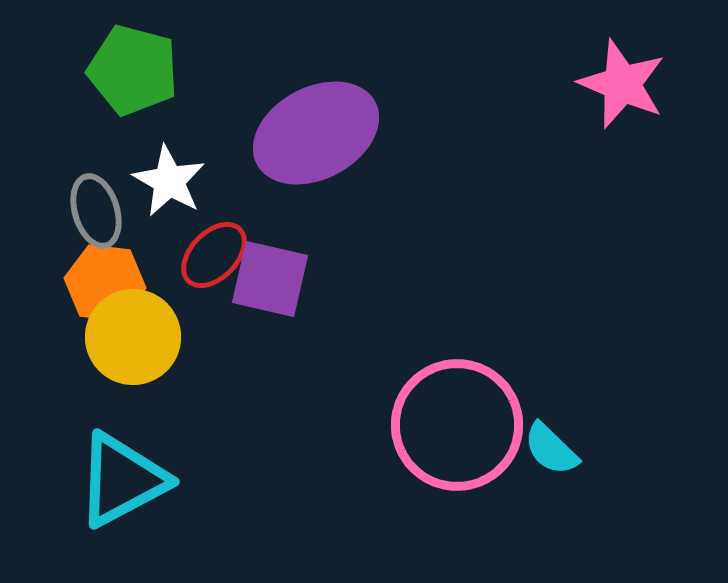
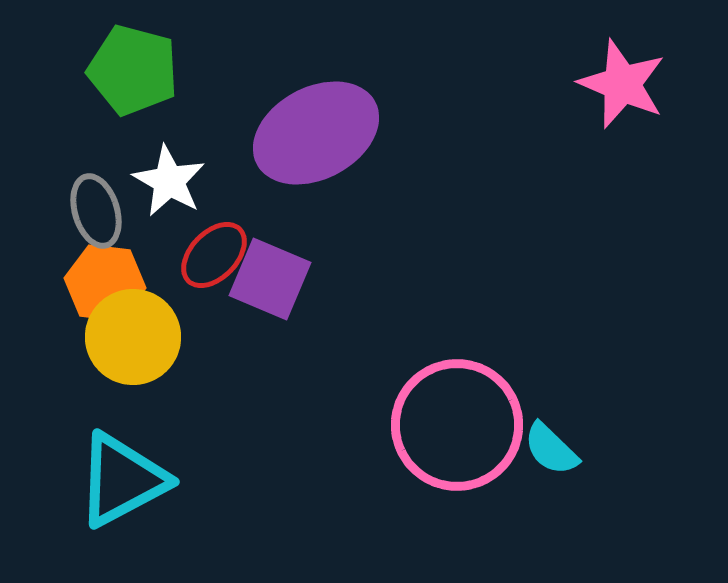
purple square: rotated 10 degrees clockwise
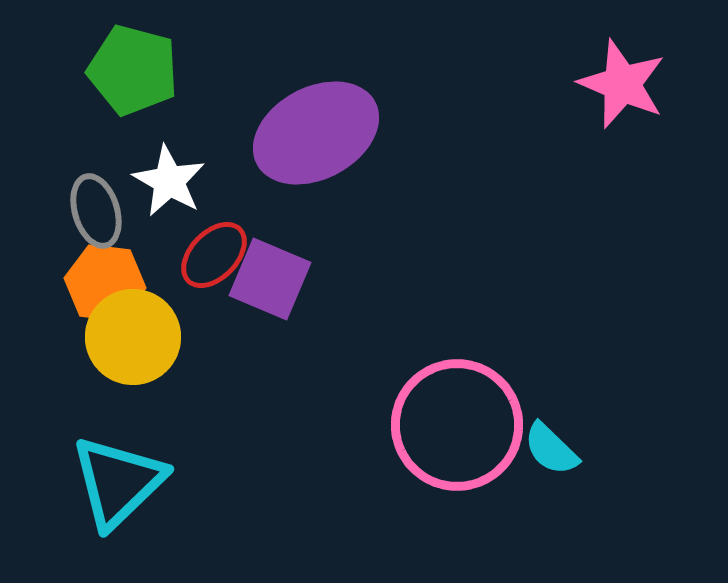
cyan triangle: moved 4 px left, 2 px down; rotated 16 degrees counterclockwise
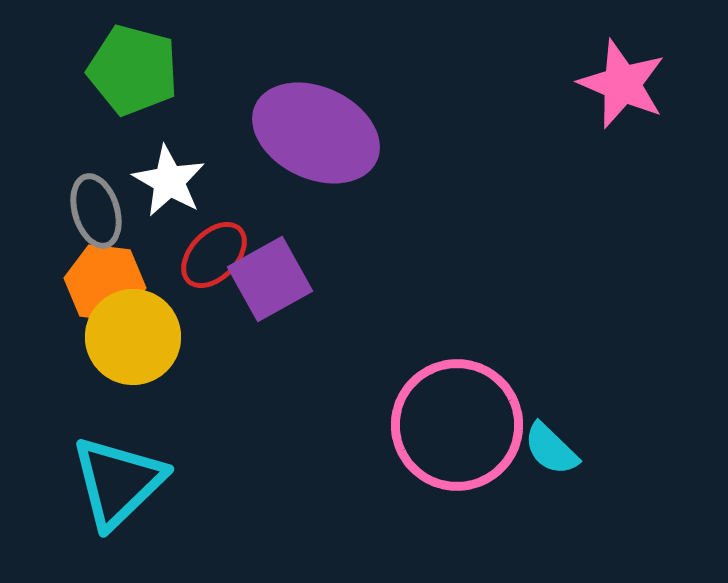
purple ellipse: rotated 53 degrees clockwise
purple square: rotated 38 degrees clockwise
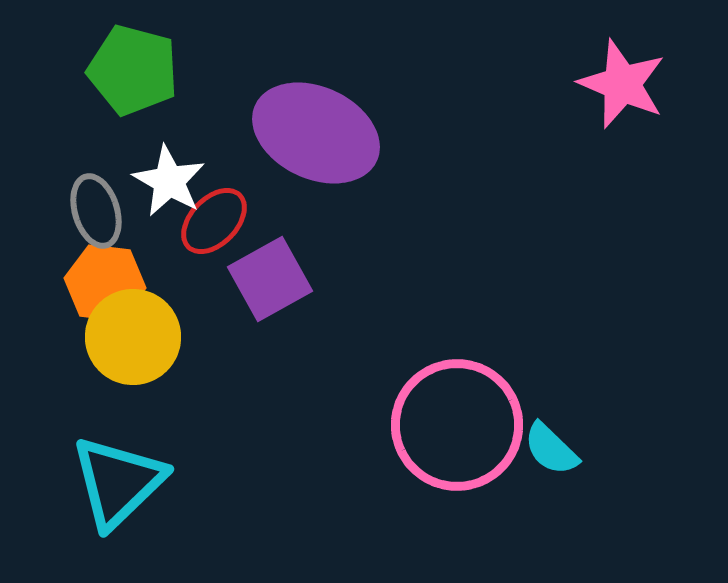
red ellipse: moved 34 px up
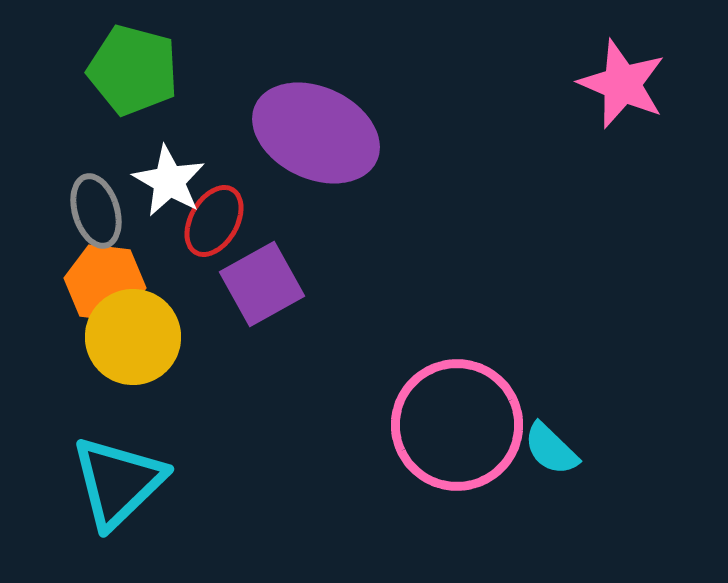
red ellipse: rotated 14 degrees counterclockwise
purple square: moved 8 px left, 5 px down
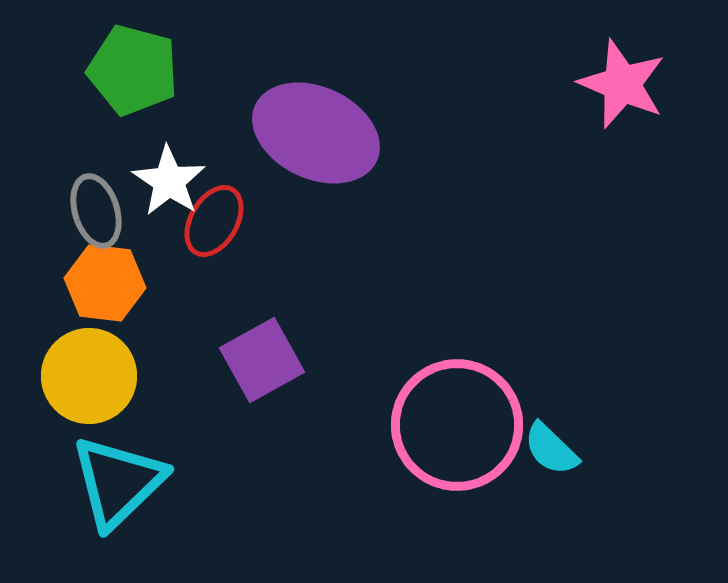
white star: rotated 4 degrees clockwise
purple square: moved 76 px down
yellow circle: moved 44 px left, 39 px down
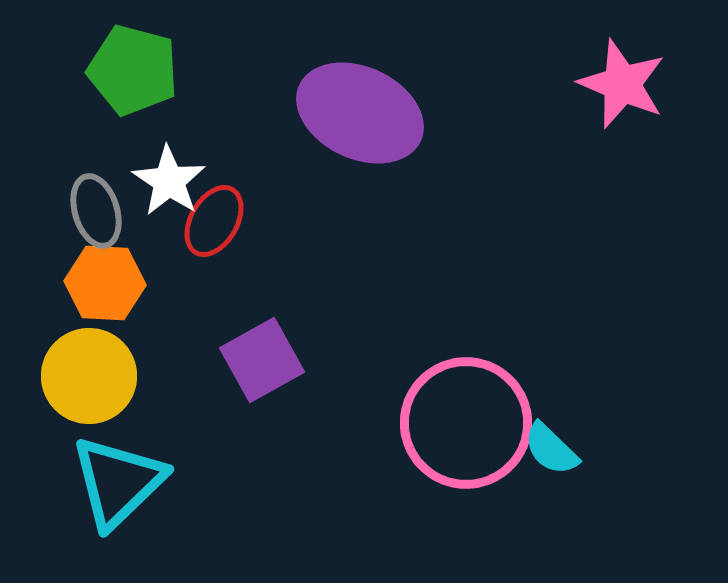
purple ellipse: moved 44 px right, 20 px up
orange hexagon: rotated 4 degrees counterclockwise
pink circle: moved 9 px right, 2 px up
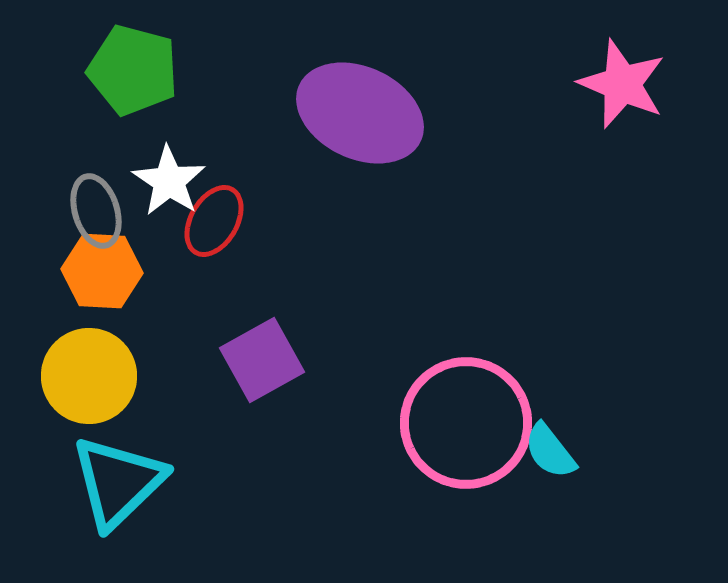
orange hexagon: moved 3 px left, 12 px up
cyan semicircle: moved 1 px left, 2 px down; rotated 8 degrees clockwise
